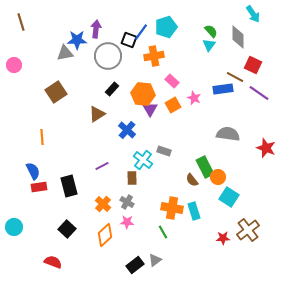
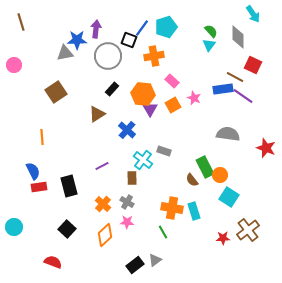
blue line at (141, 32): moved 1 px right, 4 px up
purple line at (259, 93): moved 16 px left, 3 px down
orange circle at (218, 177): moved 2 px right, 2 px up
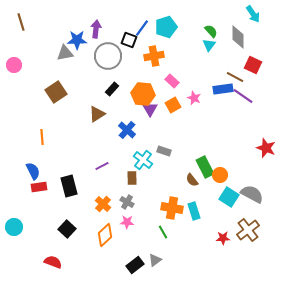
gray semicircle at (228, 134): moved 24 px right, 60 px down; rotated 20 degrees clockwise
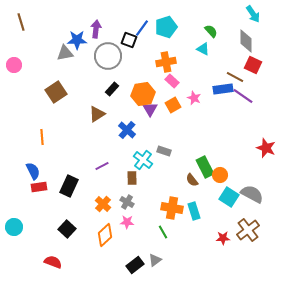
gray diamond at (238, 37): moved 8 px right, 4 px down
cyan triangle at (209, 45): moved 6 px left, 4 px down; rotated 40 degrees counterclockwise
orange cross at (154, 56): moved 12 px right, 6 px down
orange hexagon at (143, 94): rotated 15 degrees counterclockwise
black rectangle at (69, 186): rotated 40 degrees clockwise
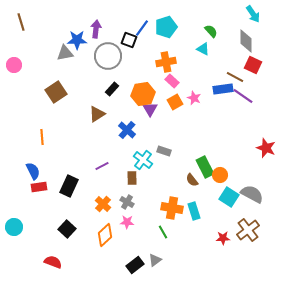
orange square at (173, 105): moved 2 px right, 3 px up
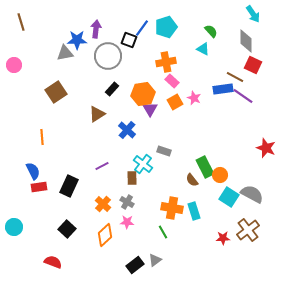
cyan cross at (143, 160): moved 4 px down
